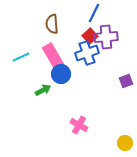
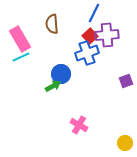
purple cross: moved 1 px right, 2 px up
pink rectangle: moved 33 px left, 17 px up
green arrow: moved 10 px right, 4 px up
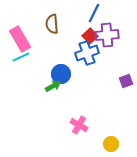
yellow circle: moved 14 px left, 1 px down
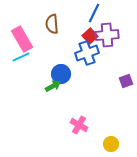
pink rectangle: moved 2 px right
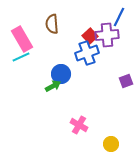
blue line: moved 25 px right, 4 px down
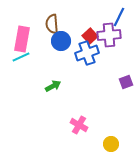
purple cross: moved 2 px right
pink rectangle: rotated 40 degrees clockwise
blue circle: moved 33 px up
purple square: moved 1 px down
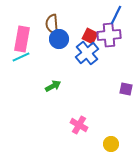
blue line: moved 3 px left, 2 px up
red square: rotated 21 degrees counterclockwise
blue circle: moved 2 px left, 2 px up
blue cross: rotated 20 degrees counterclockwise
purple square: moved 7 px down; rotated 32 degrees clockwise
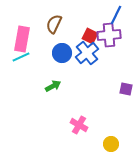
brown semicircle: moved 2 px right; rotated 30 degrees clockwise
blue circle: moved 3 px right, 14 px down
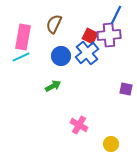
pink rectangle: moved 1 px right, 2 px up
blue circle: moved 1 px left, 3 px down
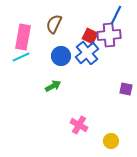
yellow circle: moved 3 px up
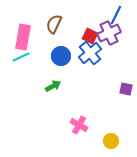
purple cross: moved 2 px up; rotated 20 degrees counterclockwise
blue cross: moved 3 px right
